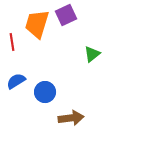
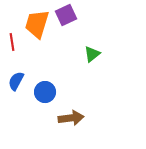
blue semicircle: rotated 30 degrees counterclockwise
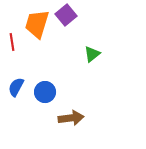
purple square: rotated 15 degrees counterclockwise
blue semicircle: moved 6 px down
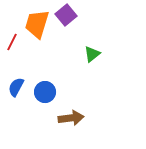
red line: rotated 36 degrees clockwise
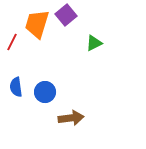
green triangle: moved 2 px right, 11 px up; rotated 12 degrees clockwise
blue semicircle: rotated 36 degrees counterclockwise
